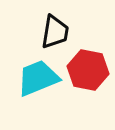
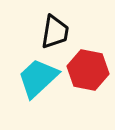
cyan trapezoid: rotated 21 degrees counterclockwise
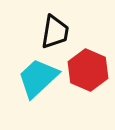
red hexagon: rotated 12 degrees clockwise
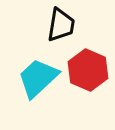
black trapezoid: moved 6 px right, 7 px up
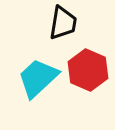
black trapezoid: moved 2 px right, 2 px up
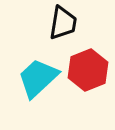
red hexagon: rotated 15 degrees clockwise
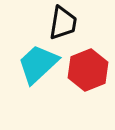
cyan trapezoid: moved 14 px up
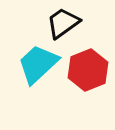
black trapezoid: rotated 135 degrees counterclockwise
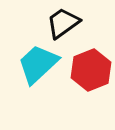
red hexagon: moved 3 px right
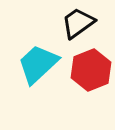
black trapezoid: moved 15 px right
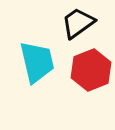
cyan trapezoid: moved 1 px left, 2 px up; rotated 120 degrees clockwise
